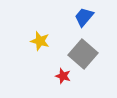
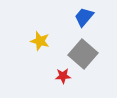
red star: rotated 21 degrees counterclockwise
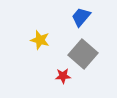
blue trapezoid: moved 3 px left
yellow star: moved 1 px up
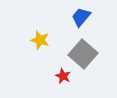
red star: rotated 28 degrees clockwise
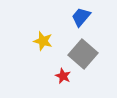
yellow star: moved 3 px right, 1 px down
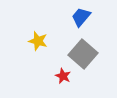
yellow star: moved 5 px left
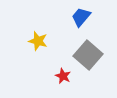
gray square: moved 5 px right, 1 px down
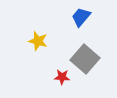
gray square: moved 3 px left, 4 px down
red star: moved 1 px left, 1 px down; rotated 21 degrees counterclockwise
